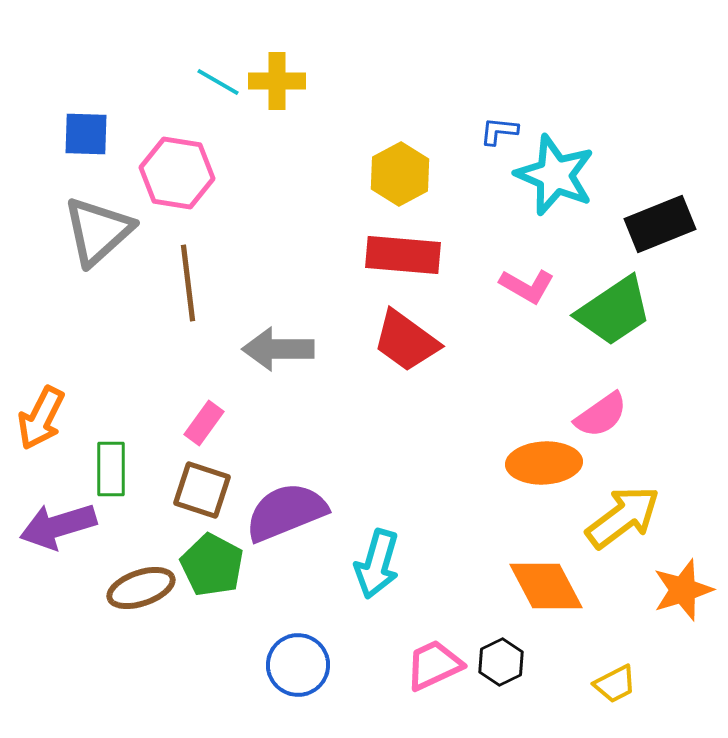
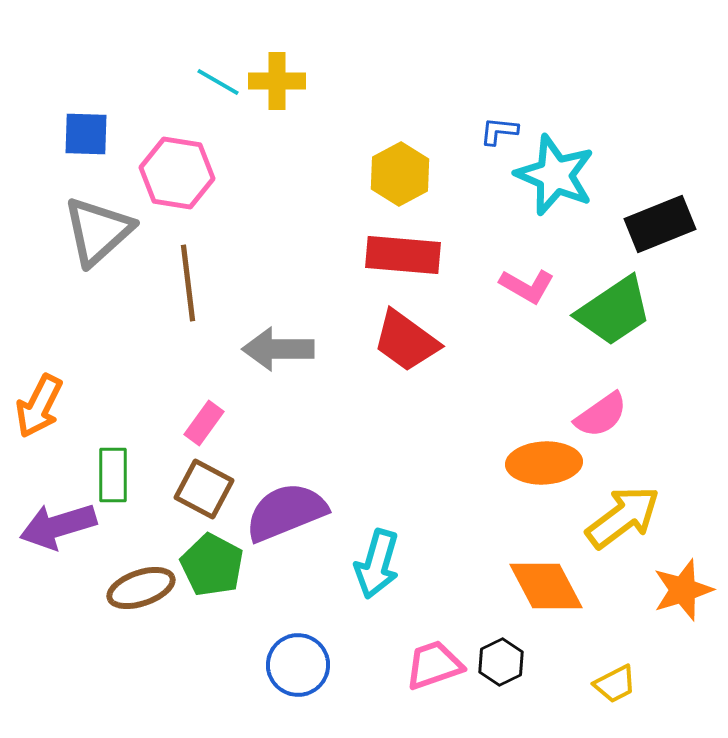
orange arrow: moved 2 px left, 12 px up
green rectangle: moved 2 px right, 6 px down
brown square: moved 2 px right, 1 px up; rotated 10 degrees clockwise
pink trapezoid: rotated 6 degrees clockwise
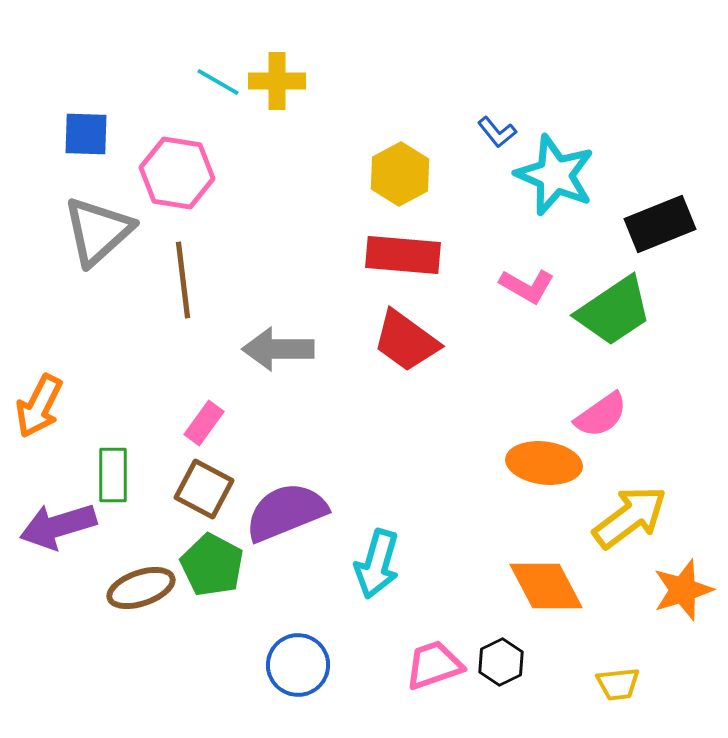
blue L-shape: moved 2 px left, 1 px down; rotated 135 degrees counterclockwise
brown line: moved 5 px left, 3 px up
orange ellipse: rotated 10 degrees clockwise
yellow arrow: moved 7 px right
yellow trapezoid: moved 3 px right; rotated 21 degrees clockwise
